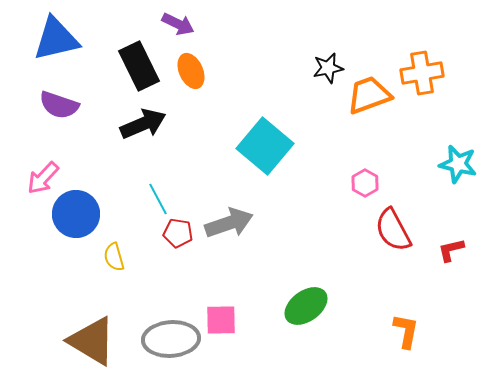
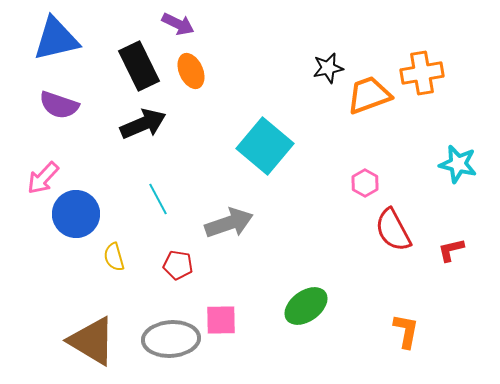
red pentagon: moved 32 px down
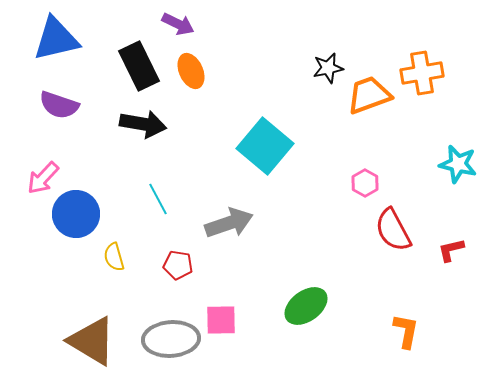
black arrow: rotated 33 degrees clockwise
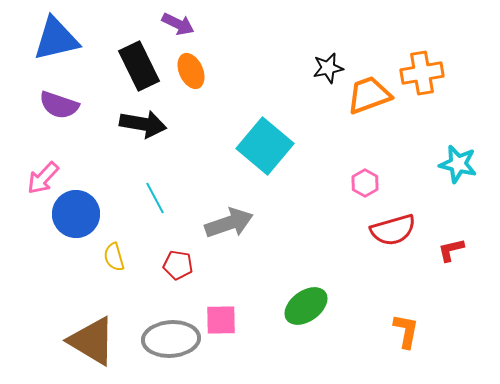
cyan line: moved 3 px left, 1 px up
red semicircle: rotated 78 degrees counterclockwise
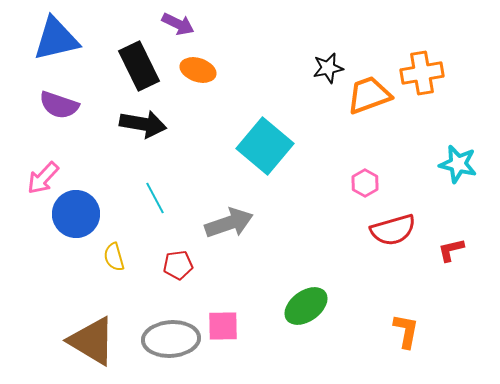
orange ellipse: moved 7 px right, 1 px up; rotated 48 degrees counterclockwise
red pentagon: rotated 16 degrees counterclockwise
pink square: moved 2 px right, 6 px down
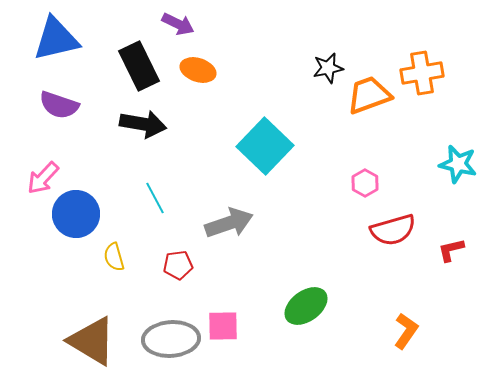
cyan square: rotated 4 degrees clockwise
orange L-shape: rotated 24 degrees clockwise
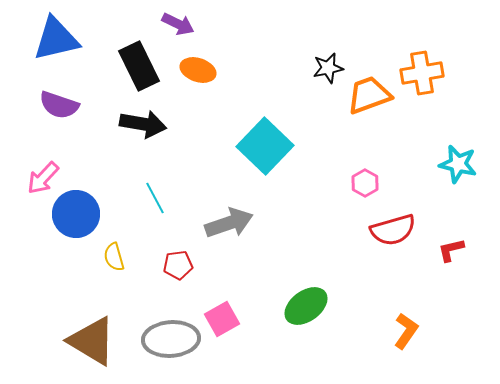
pink square: moved 1 px left, 7 px up; rotated 28 degrees counterclockwise
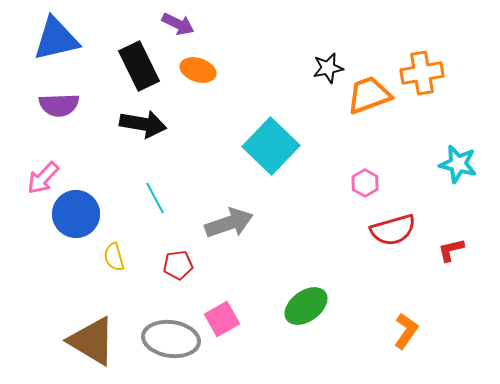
purple semicircle: rotated 21 degrees counterclockwise
cyan square: moved 6 px right
gray ellipse: rotated 12 degrees clockwise
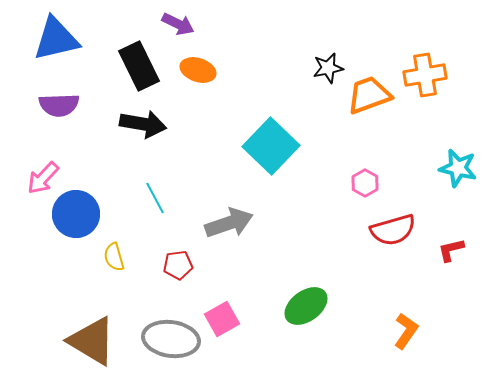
orange cross: moved 3 px right, 2 px down
cyan star: moved 4 px down
